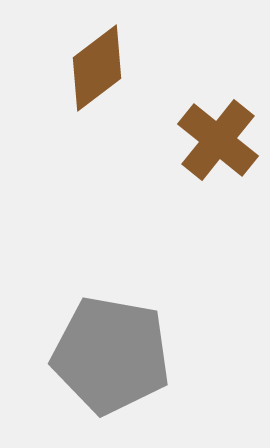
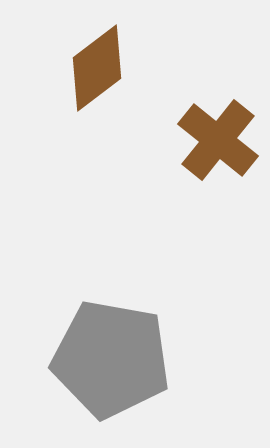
gray pentagon: moved 4 px down
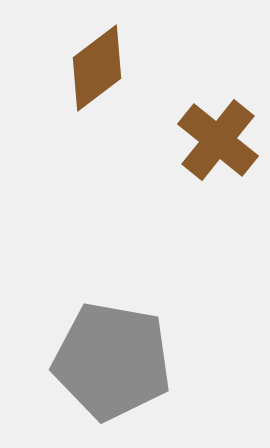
gray pentagon: moved 1 px right, 2 px down
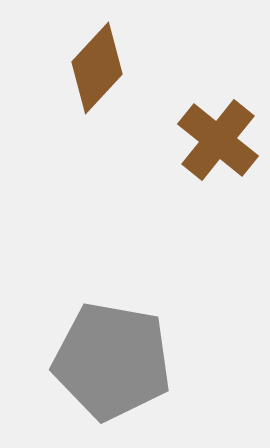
brown diamond: rotated 10 degrees counterclockwise
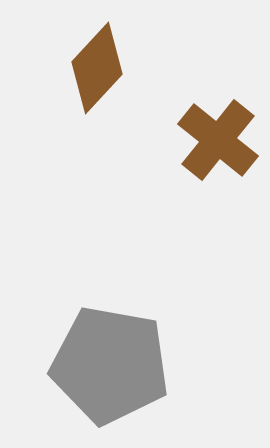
gray pentagon: moved 2 px left, 4 px down
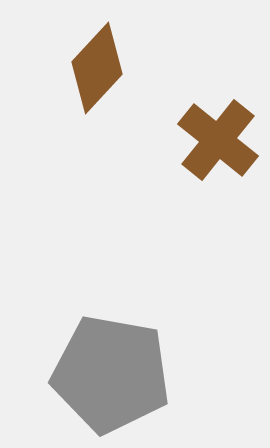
gray pentagon: moved 1 px right, 9 px down
